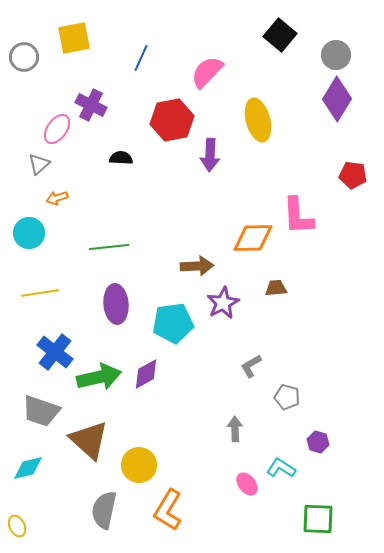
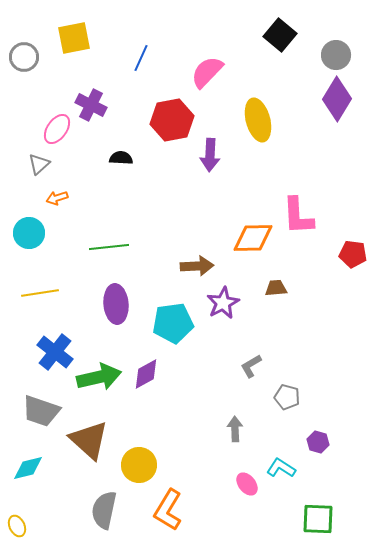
red pentagon at (353, 175): moved 79 px down
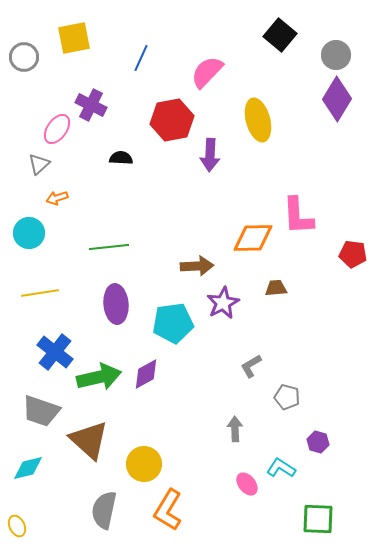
yellow circle at (139, 465): moved 5 px right, 1 px up
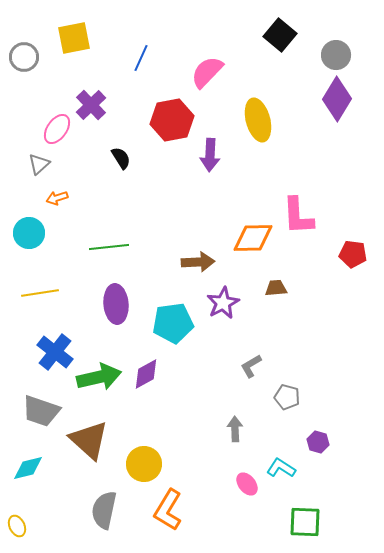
purple cross at (91, 105): rotated 20 degrees clockwise
black semicircle at (121, 158): rotated 55 degrees clockwise
brown arrow at (197, 266): moved 1 px right, 4 px up
green square at (318, 519): moved 13 px left, 3 px down
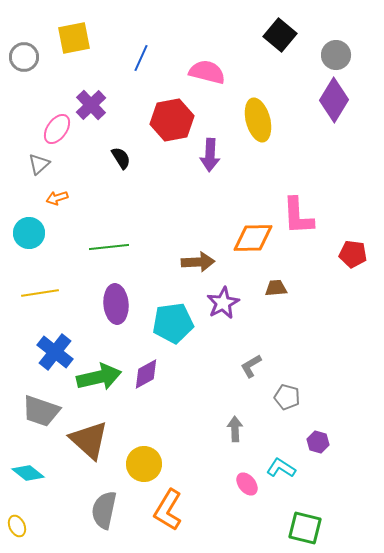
pink semicircle at (207, 72): rotated 60 degrees clockwise
purple diamond at (337, 99): moved 3 px left, 1 px down
cyan diamond at (28, 468): moved 5 px down; rotated 52 degrees clockwise
green square at (305, 522): moved 6 px down; rotated 12 degrees clockwise
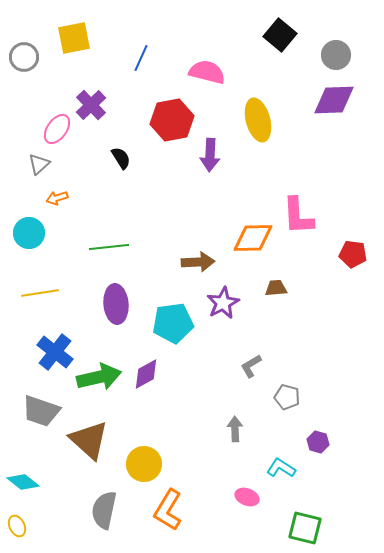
purple diamond at (334, 100): rotated 57 degrees clockwise
cyan diamond at (28, 473): moved 5 px left, 9 px down
pink ellipse at (247, 484): moved 13 px down; rotated 30 degrees counterclockwise
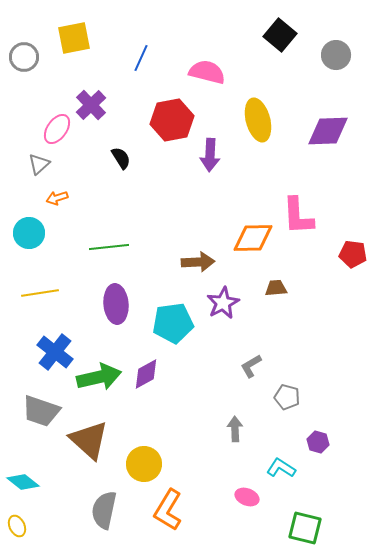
purple diamond at (334, 100): moved 6 px left, 31 px down
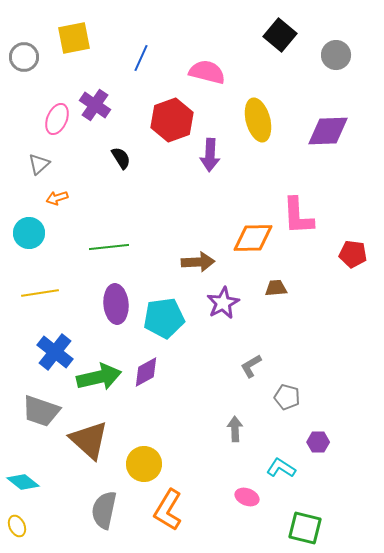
purple cross at (91, 105): moved 4 px right; rotated 12 degrees counterclockwise
red hexagon at (172, 120): rotated 9 degrees counterclockwise
pink ellipse at (57, 129): moved 10 px up; rotated 12 degrees counterclockwise
cyan pentagon at (173, 323): moved 9 px left, 5 px up
purple diamond at (146, 374): moved 2 px up
purple hexagon at (318, 442): rotated 15 degrees counterclockwise
